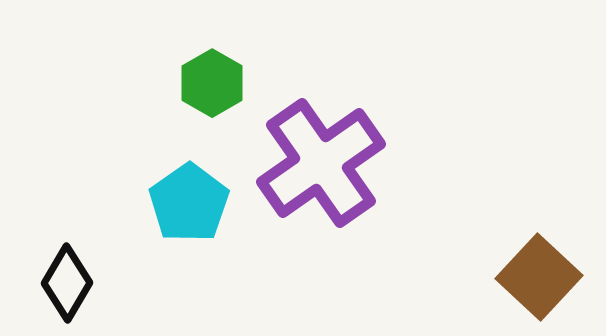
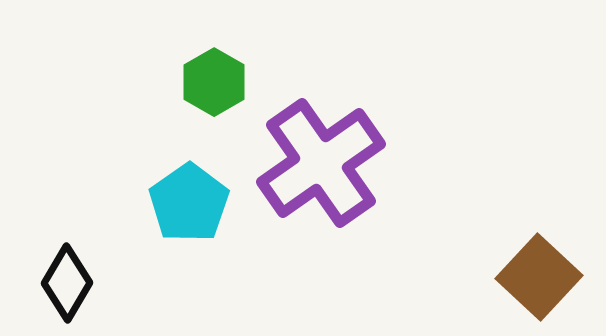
green hexagon: moved 2 px right, 1 px up
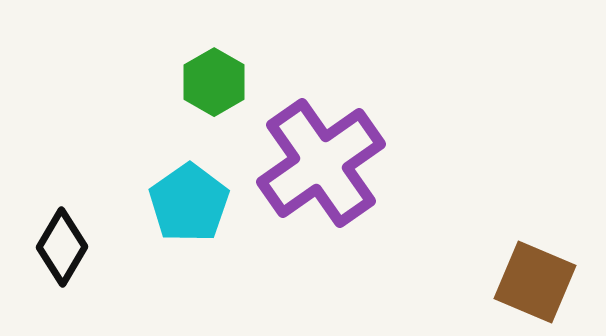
brown square: moved 4 px left, 5 px down; rotated 20 degrees counterclockwise
black diamond: moved 5 px left, 36 px up
